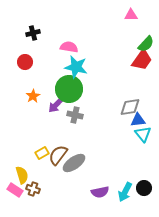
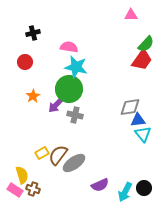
purple semicircle: moved 7 px up; rotated 12 degrees counterclockwise
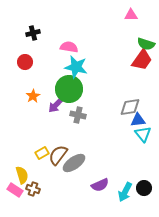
green semicircle: rotated 66 degrees clockwise
gray cross: moved 3 px right
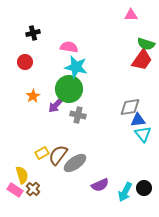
gray ellipse: moved 1 px right
brown cross: rotated 24 degrees clockwise
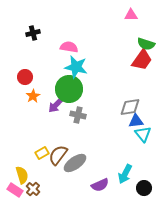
red circle: moved 15 px down
blue triangle: moved 2 px left, 1 px down
cyan arrow: moved 18 px up
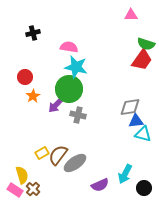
cyan triangle: rotated 36 degrees counterclockwise
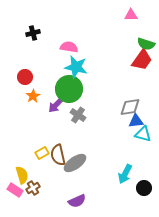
gray cross: rotated 21 degrees clockwise
brown semicircle: rotated 50 degrees counterclockwise
purple semicircle: moved 23 px left, 16 px down
brown cross: moved 1 px up; rotated 16 degrees clockwise
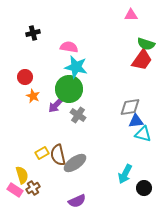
orange star: rotated 16 degrees counterclockwise
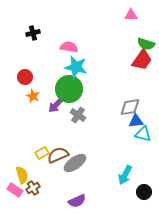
brown semicircle: rotated 80 degrees clockwise
cyan arrow: moved 1 px down
black circle: moved 4 px down
